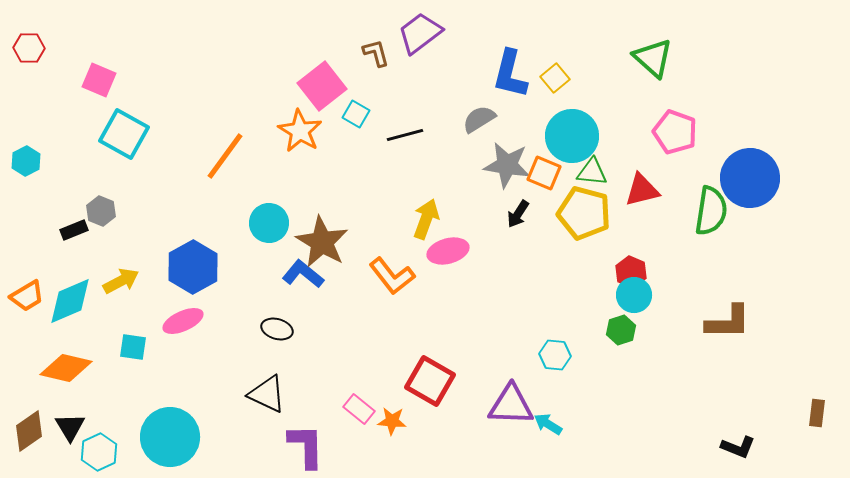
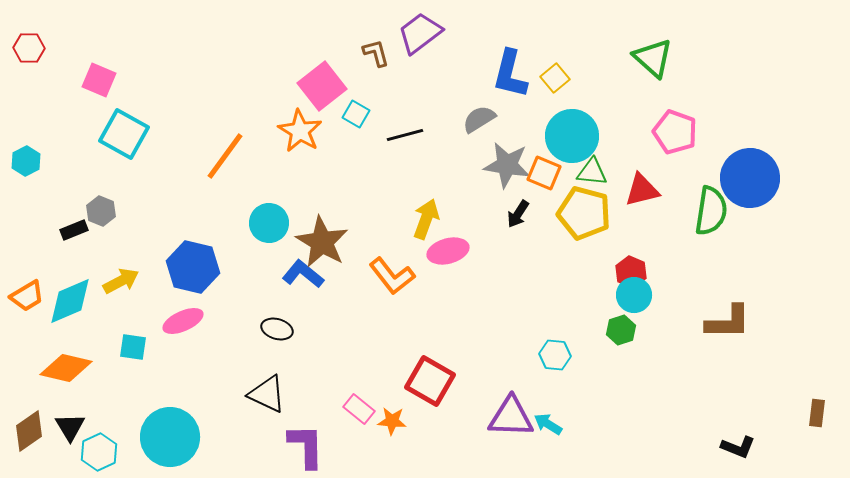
blue hexagon at (193, 267): rotated 18 degrees counterclockwise
purple triangle at (511, 405): moved 12 px down
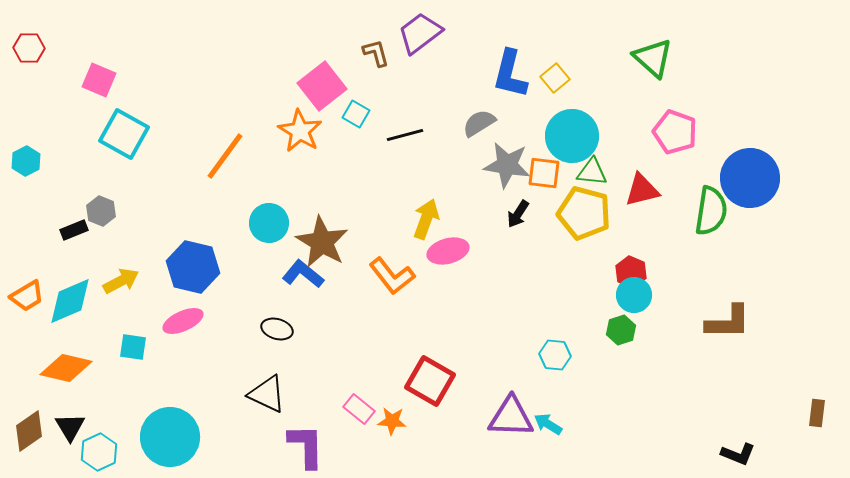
gray semicircle at (479, 119): moved 4 px down
orange square at (544, 173): rotated 16 degrees counterclockwise
black L-shape at (738, 447): moved 7 px down
